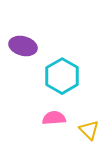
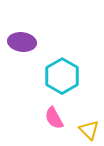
purple ellipse: moved 1 px left, 4 px up; rotated 8 degrees counterclockwise
pink semicircle: rotated 115 degrees counterclockwise
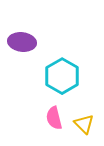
pink semicircle: rotated 15 degrees clockwise
yellow triangle: moved 5 px left, 6 px up
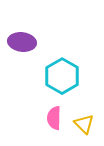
pink semicircle: rotated 15 degrees clockwise
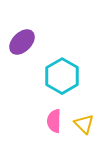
purple ellipse: rotated 52 degrees counterclockwise
pink semicircle: moved 3 px down
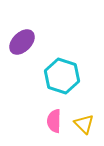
cyan hexagon: rotated 12 degrees counterclockwise
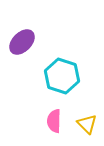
yellow triangle: moved 3 px right
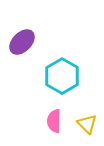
cyan hexagon: rotated 12 degrees clockwise
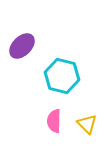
purple ellipse: moved 4 px down
cyan hexagon: rotated 16 degrees counterclockwise
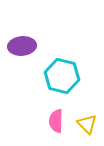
purple ellipse: rotated 40 degrees clockwise
pink semicircle: moved 2 px right
